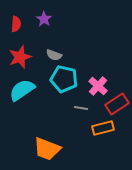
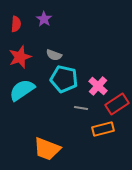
orange rectangle: moved 1 px down
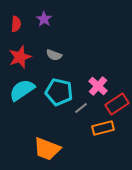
cyan pentagon: moved 5 px left, 13 px down
gray line: rotated 48 degrees counterclockwise
orange rectangle: moved 1 px up
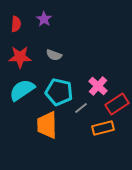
red star: rotated 20 degrees clockwise
orange trapezoid: moved 24 px up; rotated 68 degrees clockwise
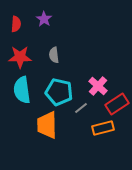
gray semicircle: rotated 63 degrees clockwise
cyan semicircle: rotated 64 degrees counterclockwise
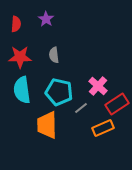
purple star: moved 2 px right
orange rectangle: rotated 10 degrees counterclockwise
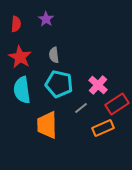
red star: rotated 30 degrees clockwise
pink cross: moved 1 px up
cyan pentagon: moved 8 px up
